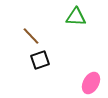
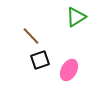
green triangle: rotated 35 degrees counterclockwise
pink ellipse: moved 22 px left, 13 px up
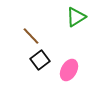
black square: rotated 18 degrees counterclockwise
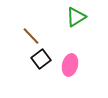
black square: moved 1 px right, 1 px up
pink ellipse: moved 1 px right, 5 px up; rotated 15 degrees counterclockwise
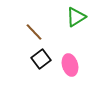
brown line: moved 3 px right, 4 px up
pink ellipse: rotated 30 degrees counterclockwise
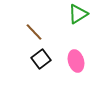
green triangle: moved 2 px right, 3 px up
pink ellipse: moved 6 px right, 4 px up
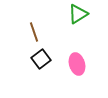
brown line: rotated 24 degrees clockwise
pink ellipse: moved 1 px right, 3 px down
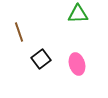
green triangle: rotated 30 degrees clockwise
brown line: moved 15 px left
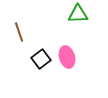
pink ellipse: moved 10 px left, 7 px up
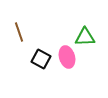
green triangle: moved 7 px right, 23 px down
black square: rotated 24 degrees counterclockwise
